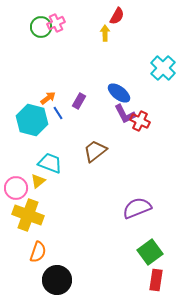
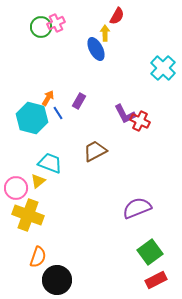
blue ellipse: moved 23 px left, 44 px up; rotated 25 degrees clockwise
orange arrow: rotated 21 degrees counterclockwise
cyan hexagon: moved 2 px up
brown trapezoid: rotated 10 degrees clockwise
orange semicircle: moved 5 px down
red rectangle: rotated 55 degrees clockwise
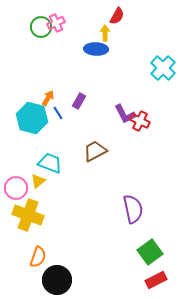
blue ellipse: rotated 60 degrees counterclockwise
purple semicircle: moved 4 px left, 1 px down; rotated 100 degrees clockwise
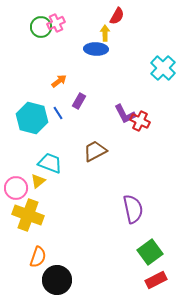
orange arrow: moved 11 px right, 17 px up; rotated 21 degrees clockwise
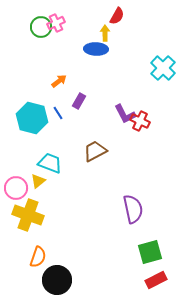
green square: rotated 20 degrees clockwise
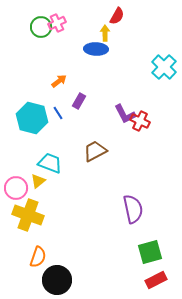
pink cross: moved 1 px right
cyan cross: moved 1 px right, 1 px up
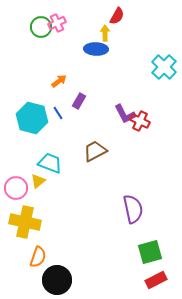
yellow cross: moved 3 px left, 7 px down; rotated 8 degrees counterclockwise
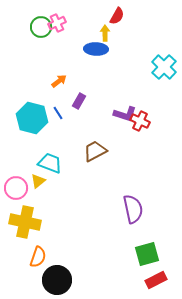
purple L-shape: rotated 45 degrees counterclockwise
green square: moved 3 px left, 2 px down
